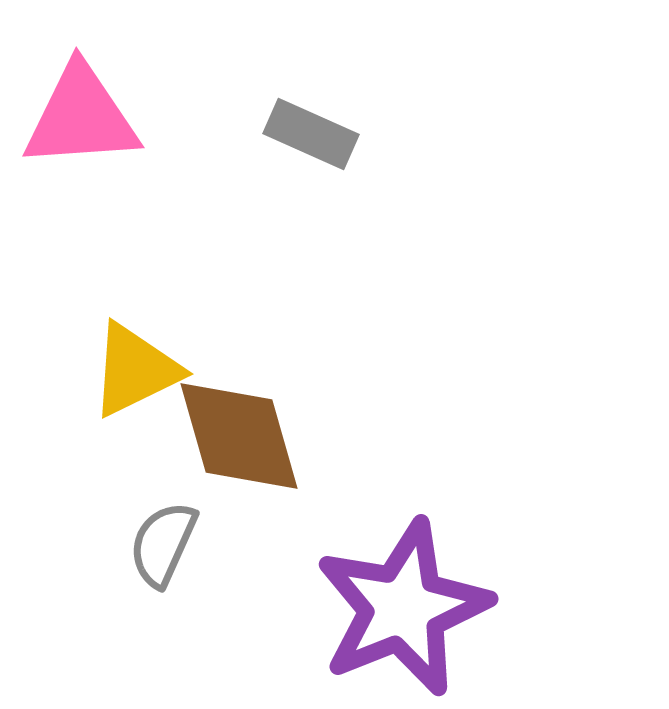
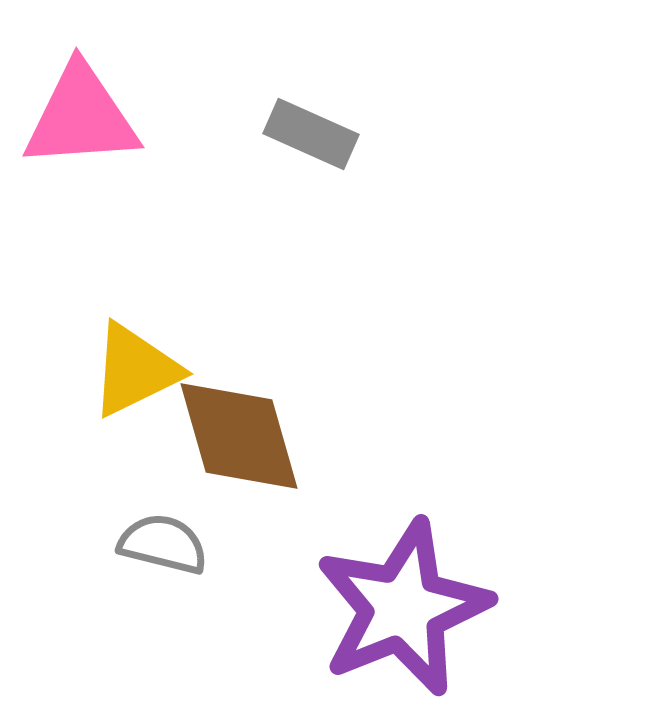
gray semicircle: rotated 80 degrees clockwise
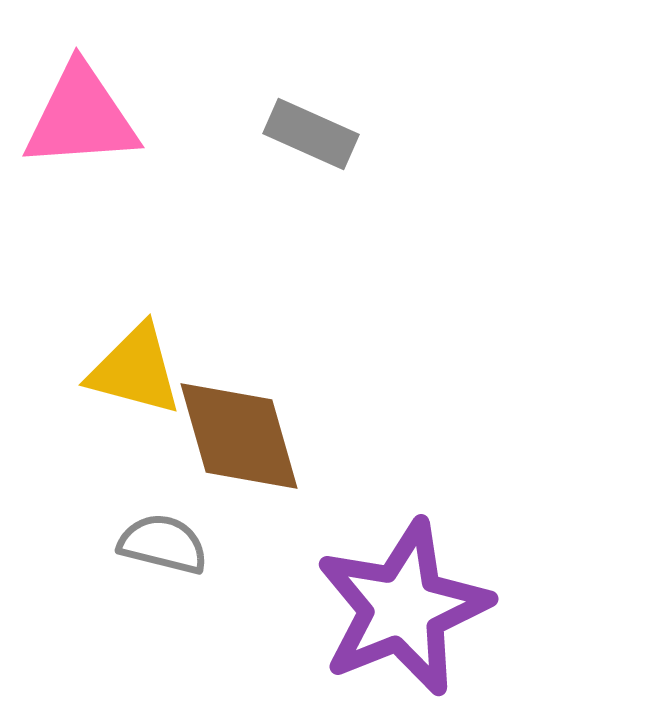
yellow triangle: rotated 41 degrees clockwise
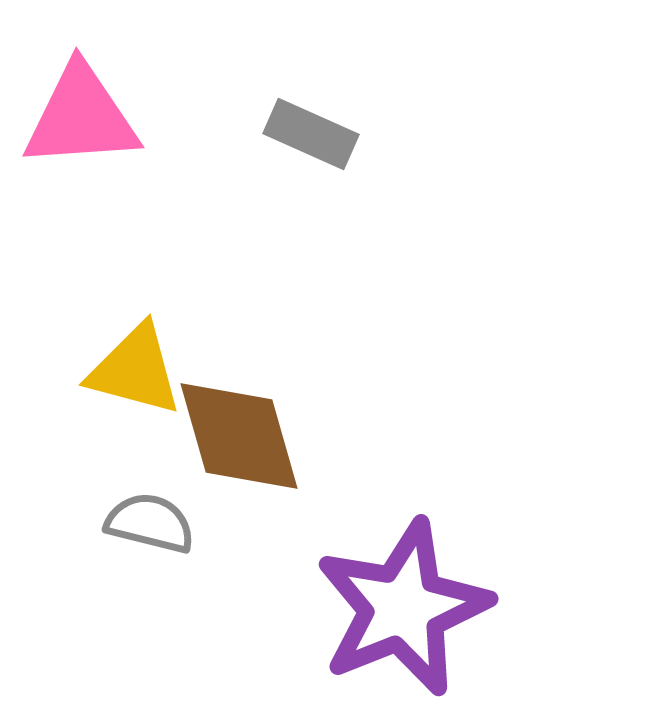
gray semicircle: moved 13 px left, 21 px up
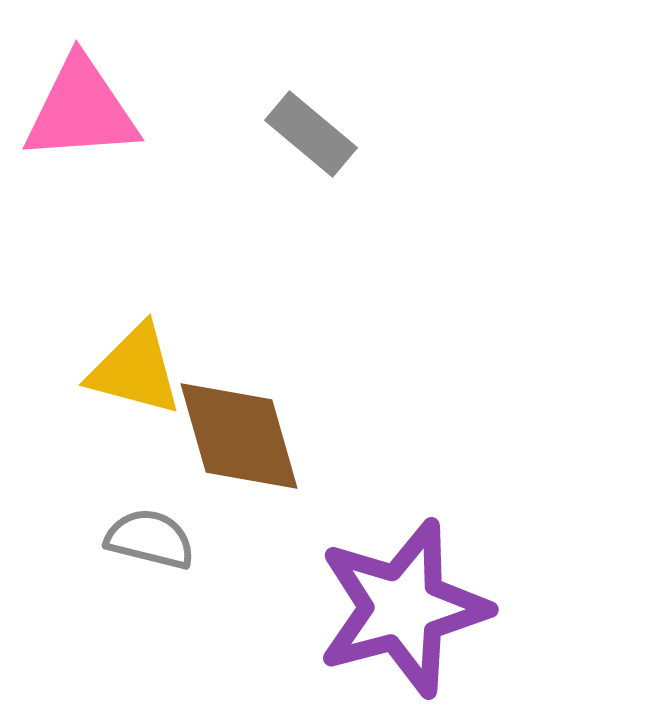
pink triangle: moved 7 px up
gray rectangle: rotated 16 degrees clockwise
gray semicircle: moved 16 px down
purple star: rotated 7 degrees clockwise
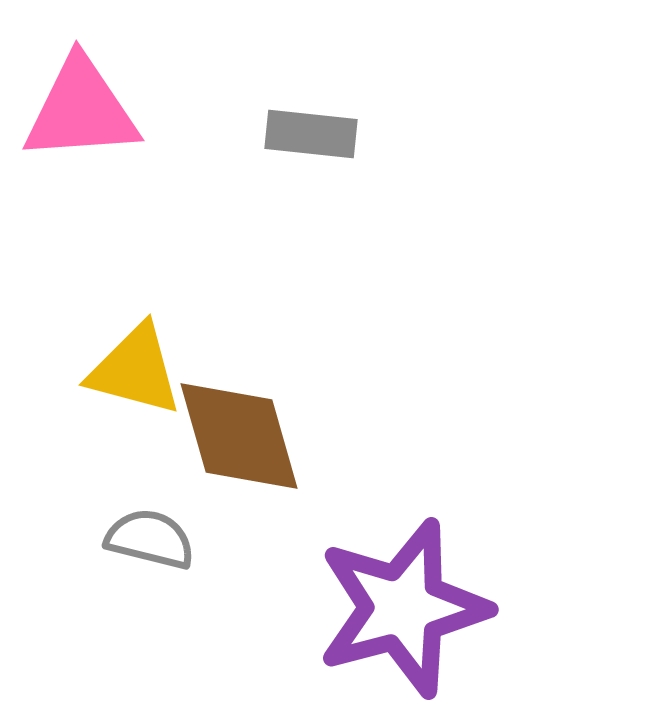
gray rectangle: rotated 34 degrees counterclockwise
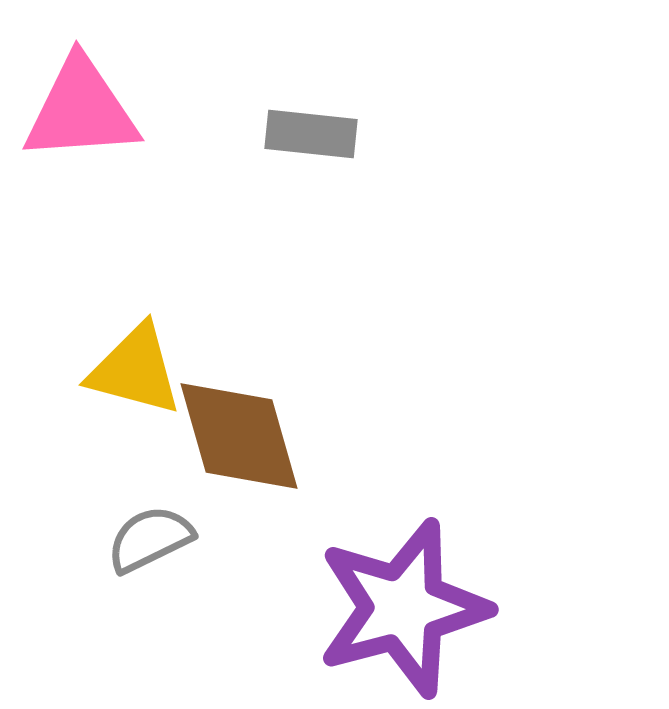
gray semicircle: rotated 40 degrees counterclockwise
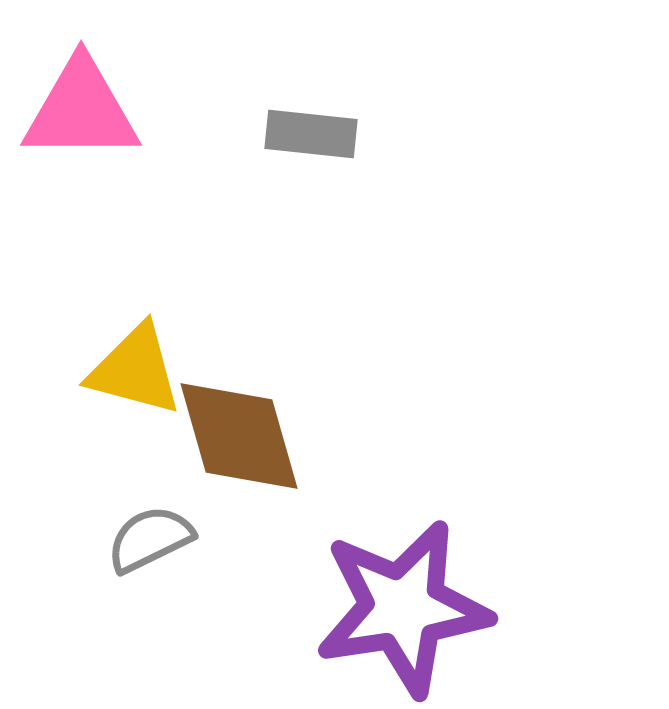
pink triangle: rotated 4 degrees clockwise
purple star: rotated 6 degrees clockwise
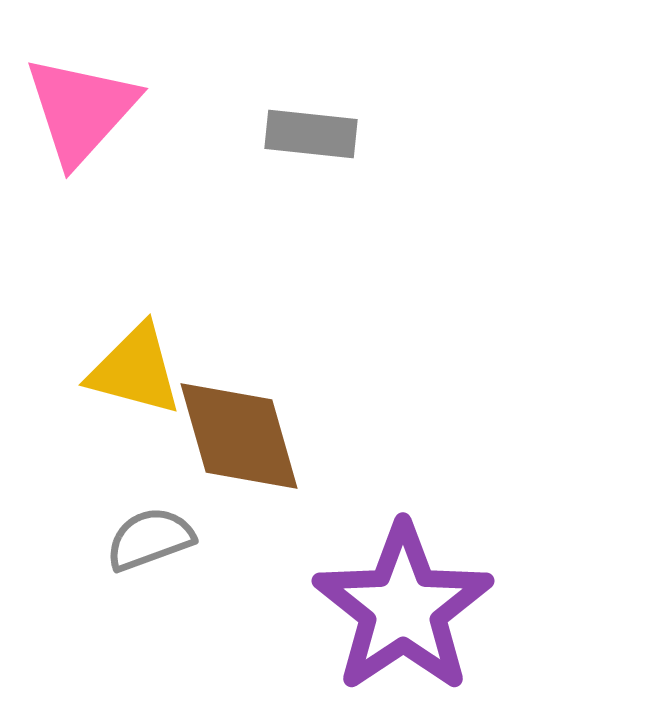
pink triangle: rotated 48 degrees counterclockwise
gray semicircle: rotated 6 degrees clockwise
purple star: rotated 25 degrees counterclockwise
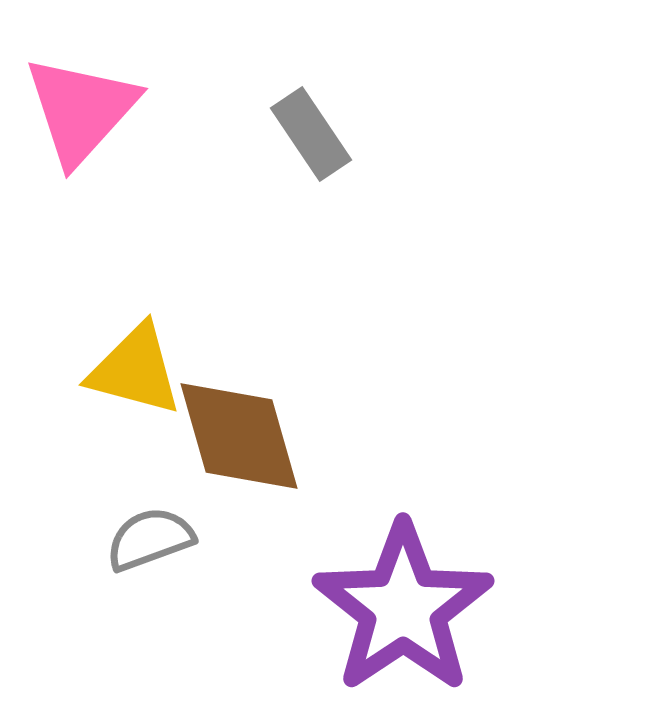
gray rectangle: rotated 50 degrees clockwise
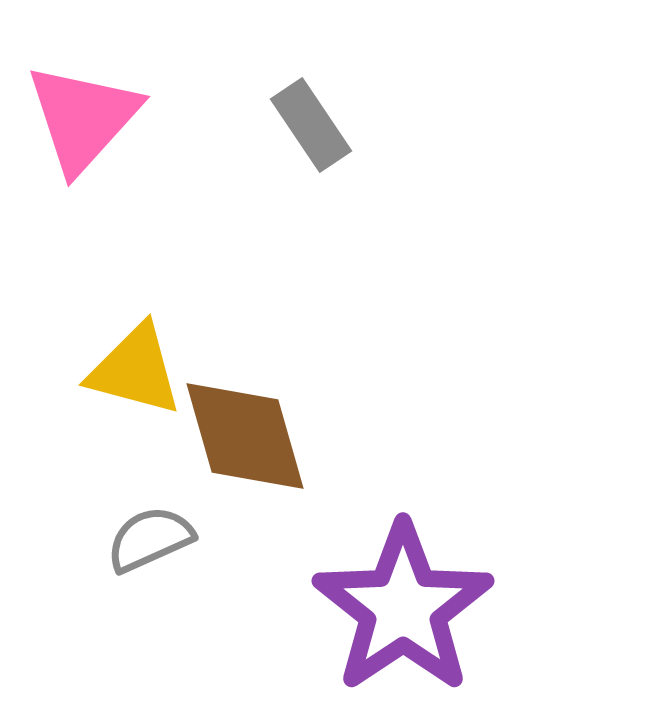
pink triangle: moved 2 px right, 8 px down
gray rectangle: moved 9 px up
brown diamond: moved 6 px right
gray semicircle: rotated 4 degrees counterclockwise
